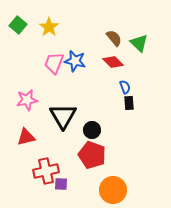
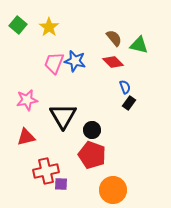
green triangle: moved 2 px down; rotated 30 degrees counterclockwise
black rectangle: rotated 40 degrees clockwise
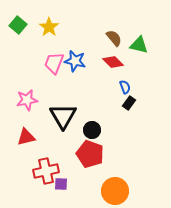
red pentagon: moved 2 px left, 1 px up
orange circle: moved 2 px right, 1 px down
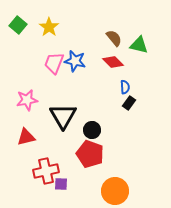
blue semicircle: rotated 16 degrees clockwise
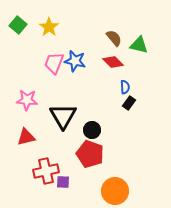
pink star: rotated 15 degrees clockwise
purple square: moved 2 px right, 2 px up
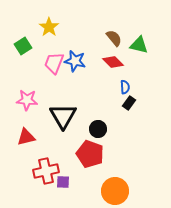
green square: moved 5 px right, 21 px down; rotated 18 degrees clockwise
black circle: moved 6 px right, 1 px up
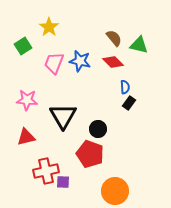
blue star: moved 5 px right
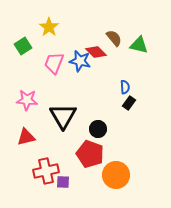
red diamond: moved 17 px left, 10 px up
orange circle: moved 1 px right, 16 px up
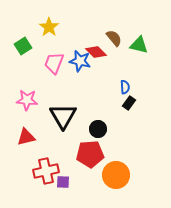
red pentagon: rotated 24 degrees counterclockwise
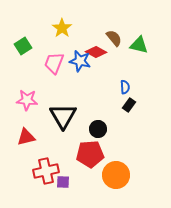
yellow star: moved 13 px right, 1 px down
red diamond: rotated 15 degrees counterclockwise
black rectangle: moved 2 px down
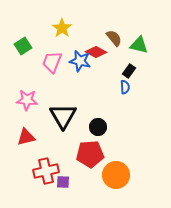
pink trapezoid: moved 2 px left, 1 px up
black rectangle: moved 34 px up
black circle: moved 2 px up
